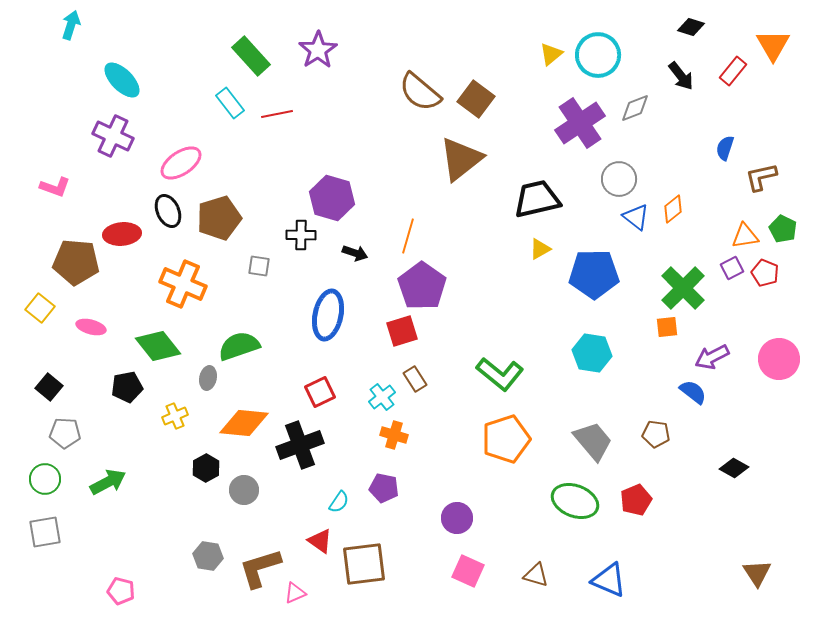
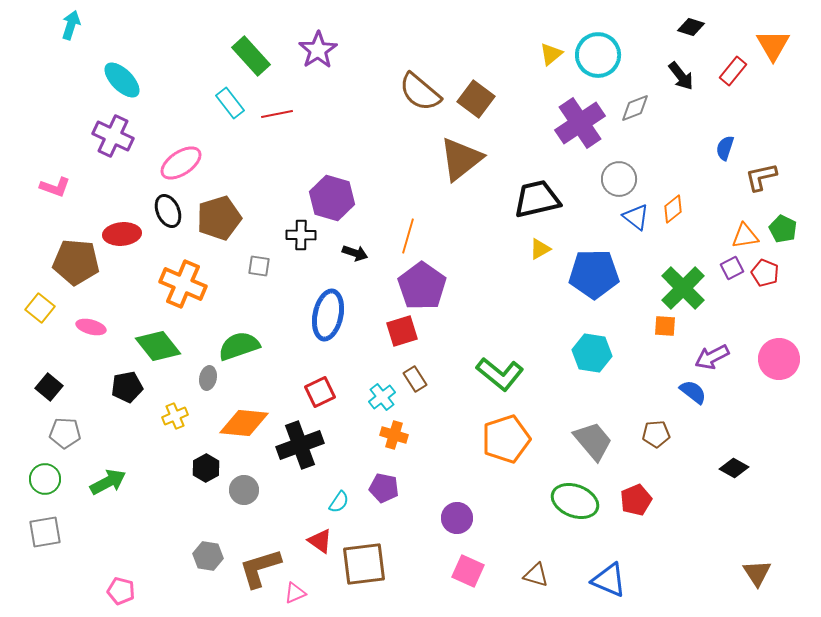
orange square at (667, 327): moved 2 px left, 1 px up; rotated 10 degrees clockwise
brown pentagon at (656, 434): rotated 12 degrees counterclockwise
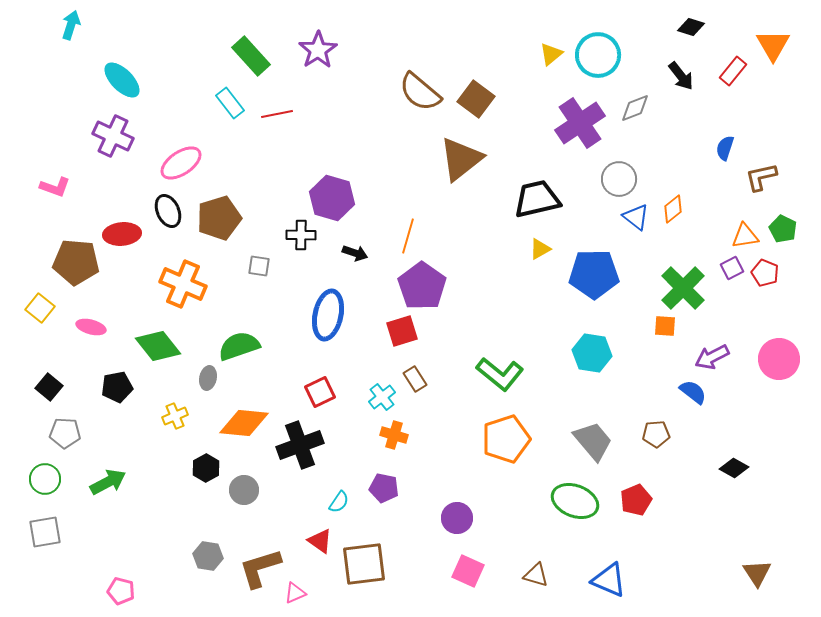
black pentagon at (127, 387): moved 10 px left
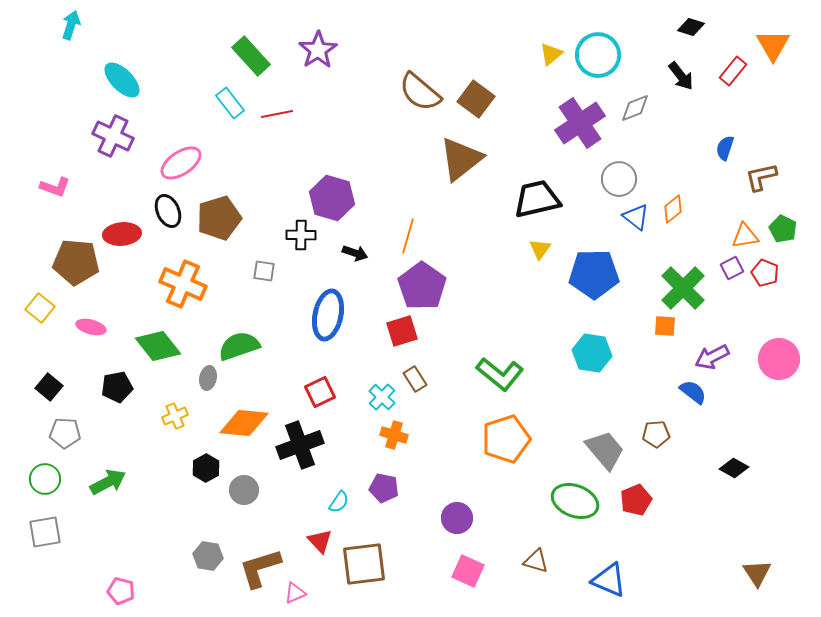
yellow triangle at (540, 249): rotated 25 degrees counterclockwise
gray square at (259, 266): moved 5 px right, 5 px down
cyan cross at (382, 397): rotated 8 degrees counterclockwise
gray trapezoid at (593, 441): moved 12 px right, 9 px down
red triangle at (320, 541): rotated 12 degrees clockwise
brown triangle at (536, 575): moved 14 px up
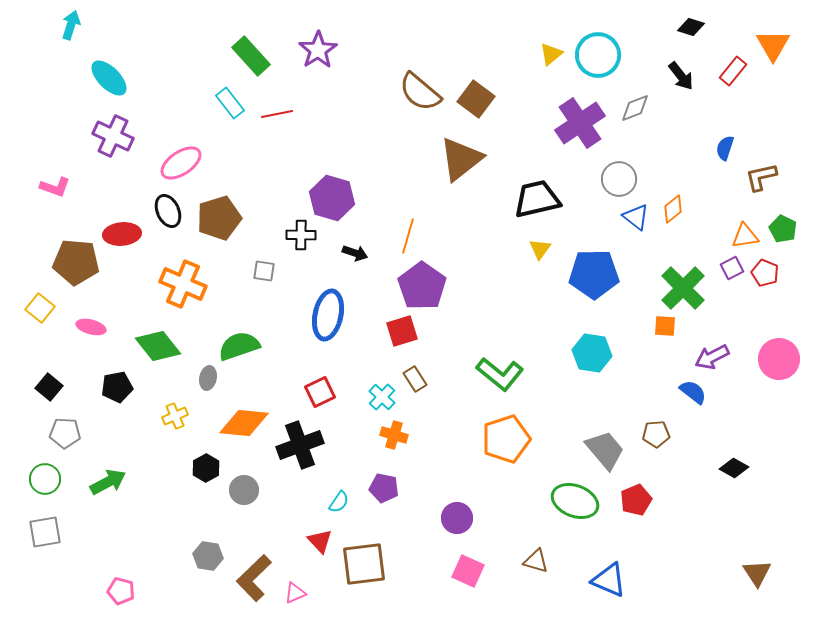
cyan ellipse at (122, 80): moved 13 px left, 2 px up
brown L-shape at (260, 568): moved 6 px left, 10 px down; rotated 27 degrees counterclockwise
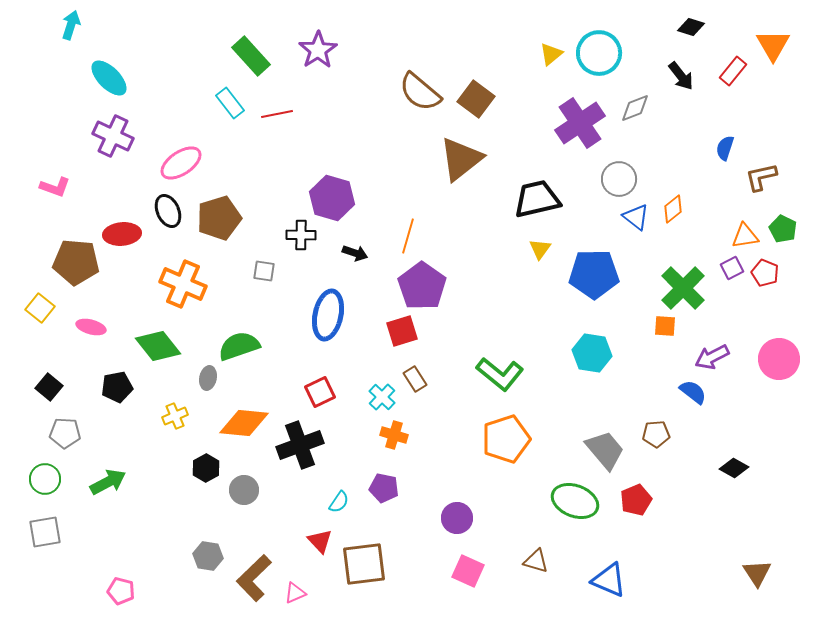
cyan circle at (598, 55): moved 1 px right, 2 px up
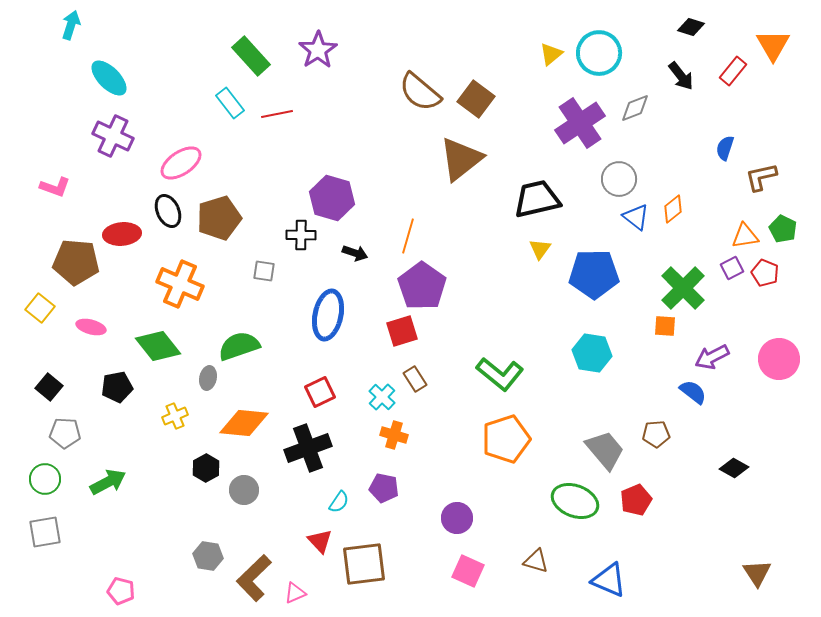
orange cross at (183, 284): moved 3 px left
black cross at (300, 445): moved 8 px right, 3 px down
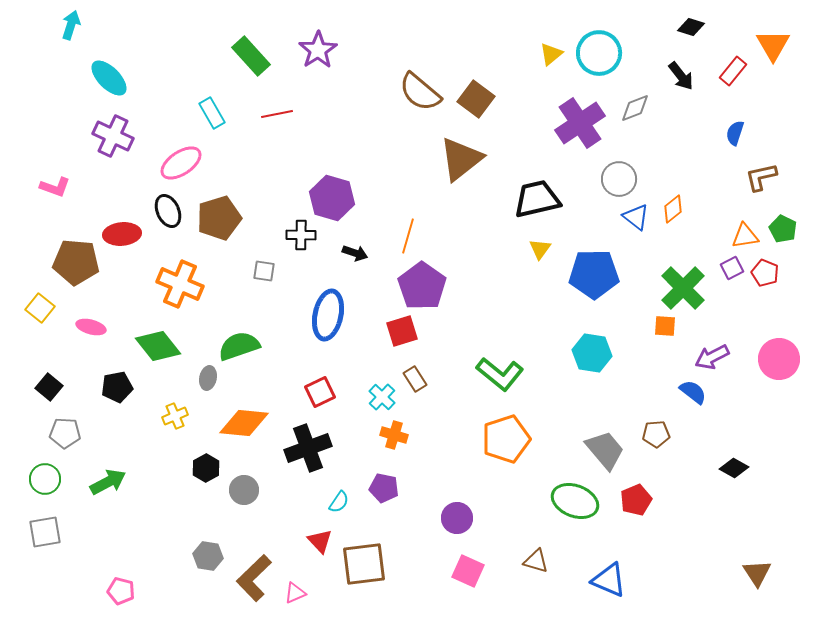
cyan rectangle at (230, 103): moved 18 px left, 10 px down; rotated 8 degrees clockwise
blue semicircle at (725, 148): moved 10 px right, 15 px up
